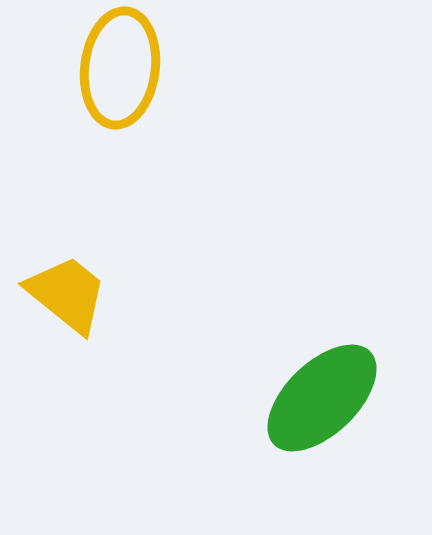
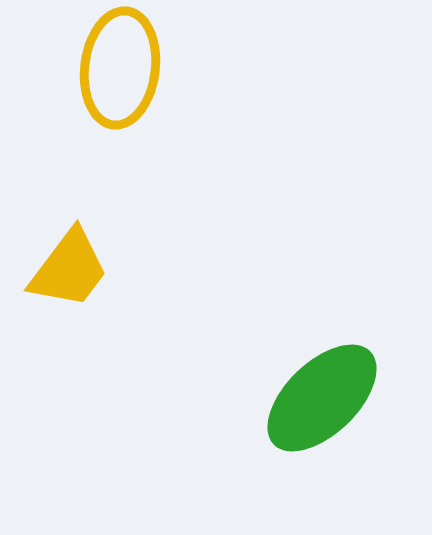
yellow trapezoid: moved 2 px right, 25 px up; rotated 88 degrees clockwise
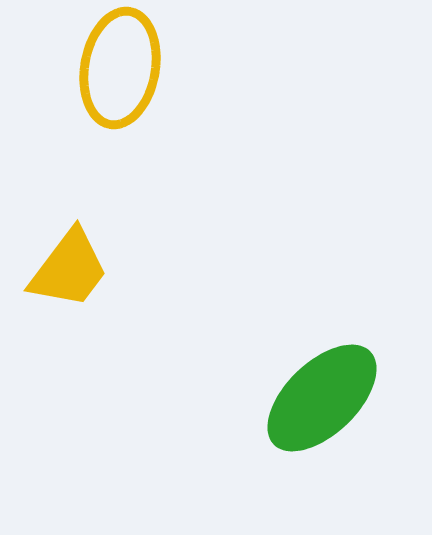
yellow ellipse: rotated 3 degrees clockwise
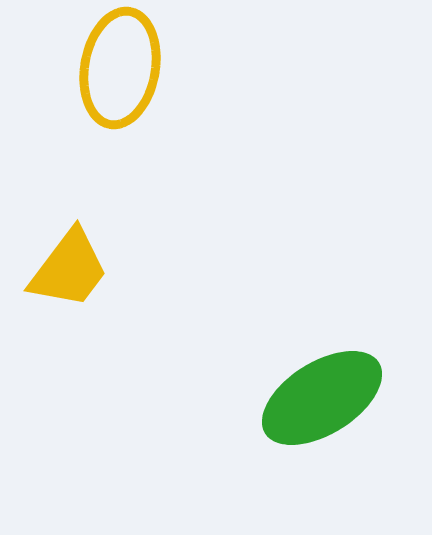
green ellipse: rotated 12 degrees clockwise
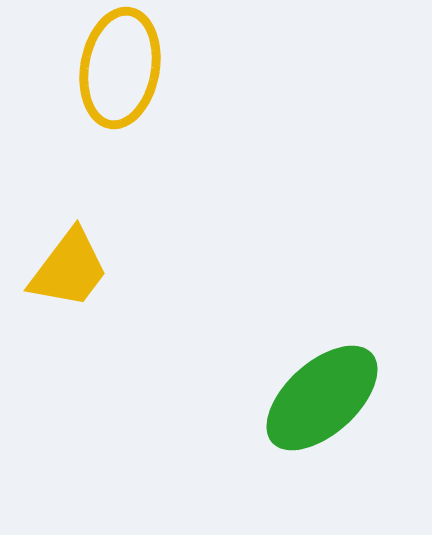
green ellipse: rotated 10 degrees counterclockwise
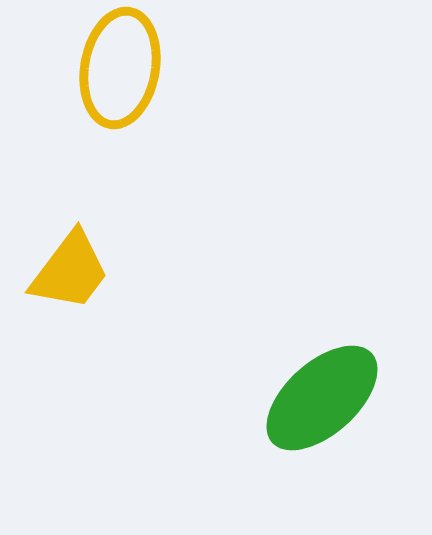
yellow trapezoid: moved 1 px right, 2 px down
